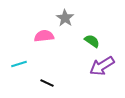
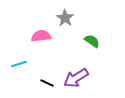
pink semicircle: moved 3 px left
purple arrow: moved 26 px left, 12 px down
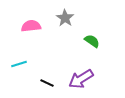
pink semicircle: moved 10 px left, 10 px up
purple arrow: moved 5 px right, 1 px down
